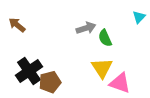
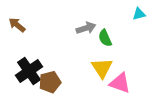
cyan triangle: moved 3 px up; rotated 32 degrees clockwise
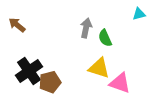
gray arrow: rotated 60 degrees counterclockwise
yellow triangle: moved 3 px left; rotated 40 degrees counterclockwise
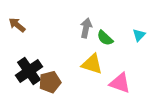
cyan triangle: moved 21 px down; rotated 32 degrees counterclockwise
green semicircle: rotated 24 degrees counterclockwise
yellow triangle: moved 7 px left, 4 px up
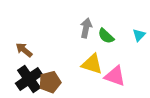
brown arrow: moved 7 px right, 25 px down
green semicircle: moved 1 px right, 2 px up
black cross: moved 8 px down
pink triangle: moved 5 px left, 7 px up
